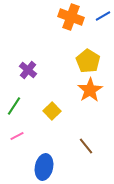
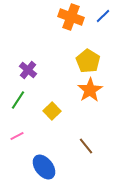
blue line: rotated 14 degrees counterclockwise
green line: moved 4 px right, 6 px up
blue ellipse: rotated 50 degrees counterclockwise
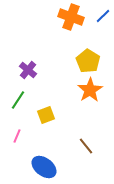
yellow square: moved 6 px left, 4 px down; rotated 24 degrees clockwise
pink line: rotated 40 degrees counterclockwise
blue ellipse: rotated 15 degrees counterclockwise
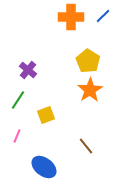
orange cross: rotated 20 degrees counterclockwise
